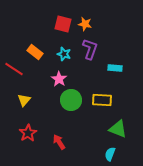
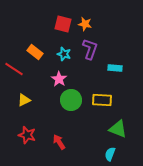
yellow triangle: rotated 24 degrees clockwise
red star: moved 1 px left, 2 px down; rotated 24 degrees counterclockwise
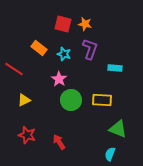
orange rectangle: moved 4 px right, 4 px up
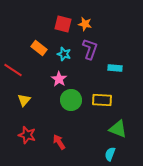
red line: moved 1 px left, 1 px down
yellow triangle: rotated 24 degrees counterclockwise
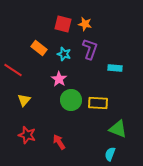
yellow rectangle: moved 4 px left, 3 px down
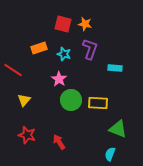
orange rectangle: rotated 56 degrees counterclockwise
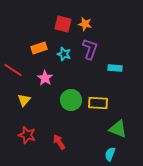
pink star: moved 14 px left, 1 px up
